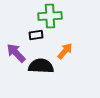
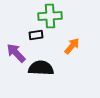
orange arrow: moved 7 px right, 5 px up
black semicircle: moved 2 px down
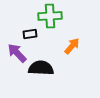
black rectangle: moved 6 px left, 1 px up
purple arrow: moved 1 px right
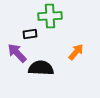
orange arrow: moved 4 px right, 6 px down
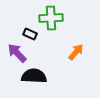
green cross: moved 1 px right, 2 px down
black rectangle: rotated 32 degrees clockwise
black semicircle: moved 7 px left, 8 px down
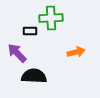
black rectangle: moved 3 px up; rotated 24 degrees counterclockwise
orange arrow: rotated 36 degrees clockwise
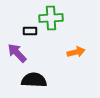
black semicircle: moved 4 px down
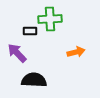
green cross: moved 1 px left, 1 px down
